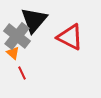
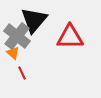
red triangle: rotated 28 degrees counterclockwise
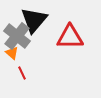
orange triangle: moved 1 px left
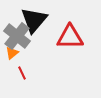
orange triangle: rotated 40 degrees clockwise
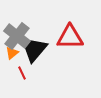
black triangle: moved 29 px down
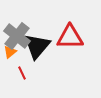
black triangle: moved 3 px right, 3 px up
orange triangle: moved 2 px left, 1 px up
